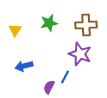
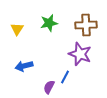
yellow triangle: moved 2 px right, 1 px up
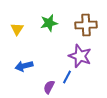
purple star: moved 2 px down
blue line: moved 2 px right
